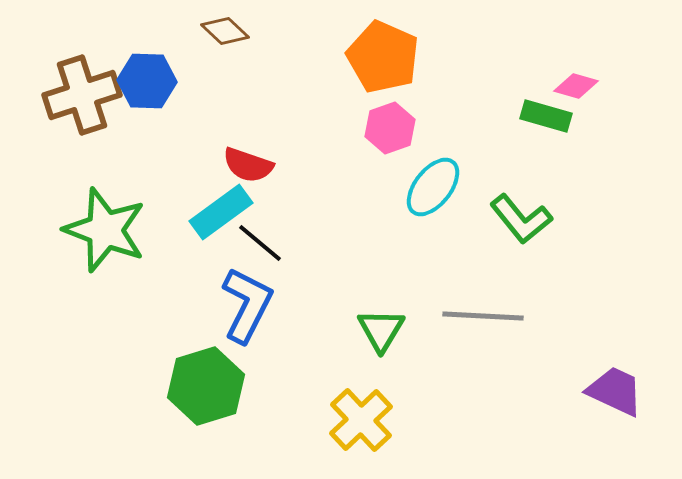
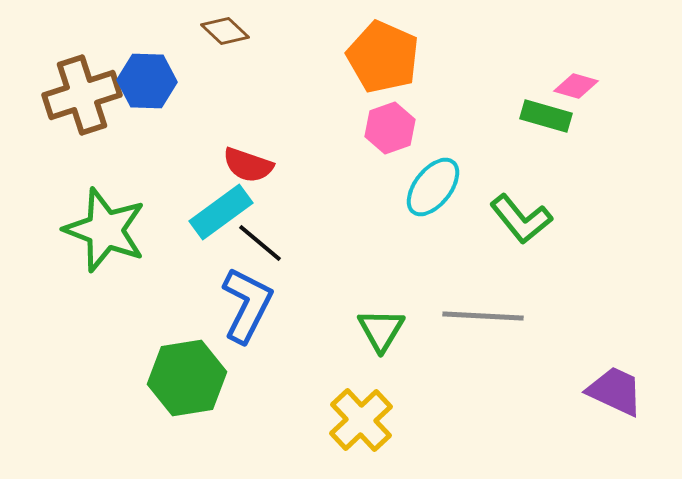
green hexagon: moved 19 px left, 8 px up; rotated 8 degrees clockwise
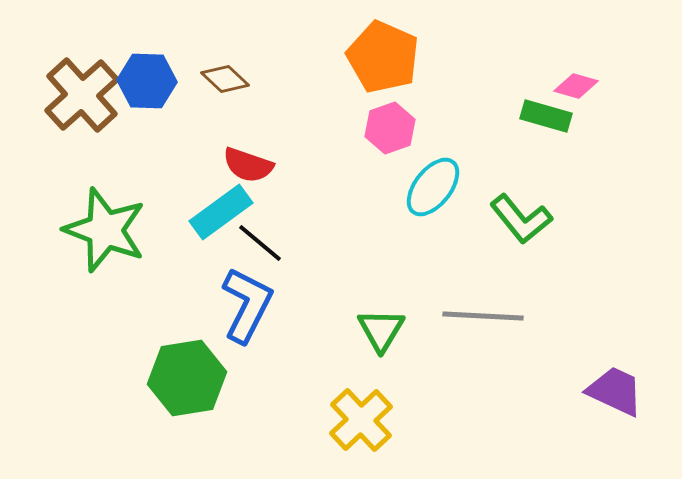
brown diamond: moved 48 px down
brown cross: rotated 24 degrees counterclockwise
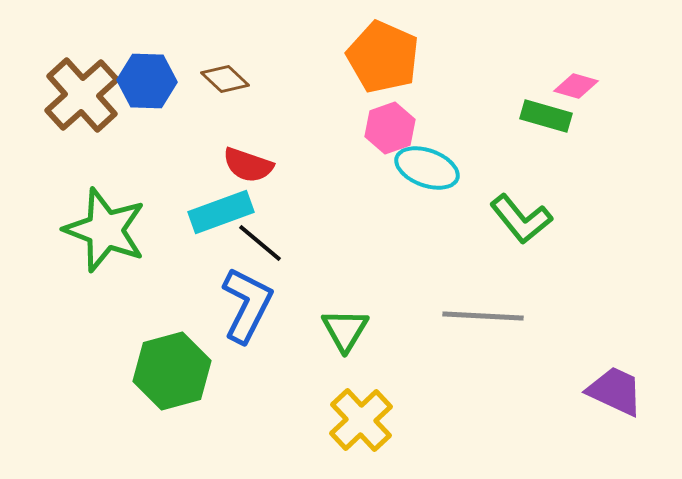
cyan ellipse: moved 6 px left, 19 px up; rotated 72 degrees clockwise
cyan rectangle: rotated 16 degrees clockwise
green triangle: moved 36 px left
green hexagon: moved 15 px left, 7 px up; rotated 6 degrees counterclockwise
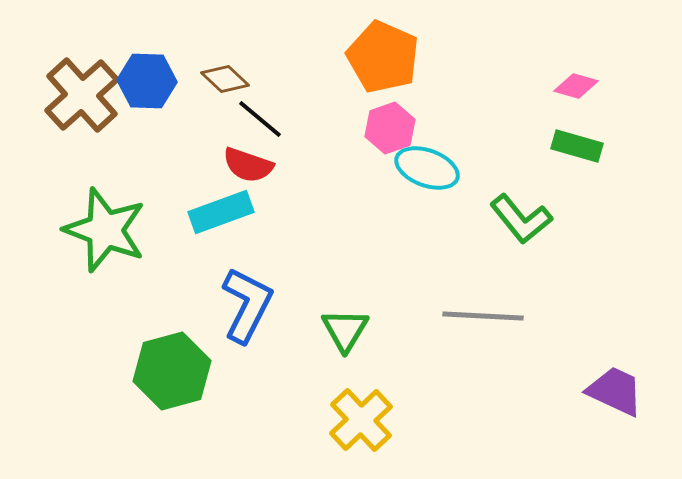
green rectangle: moved 31 px right, 30 px down
black line: moved 124 px up
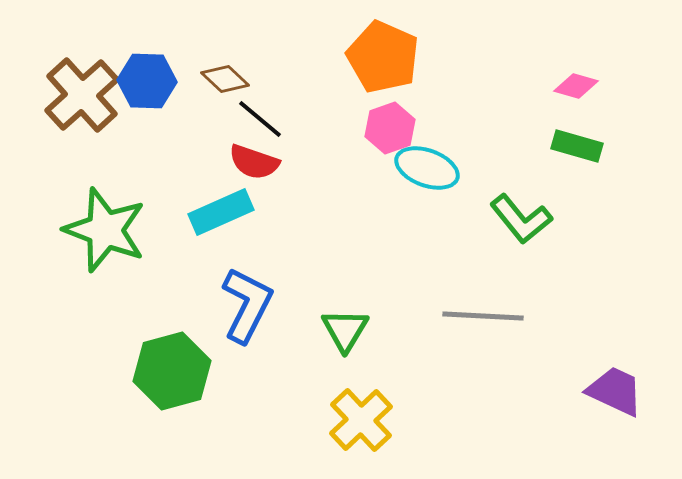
red semicircle: moved 6 px right, 3 px up
cyan rectangle: rotated 4 degrees counterclockwise
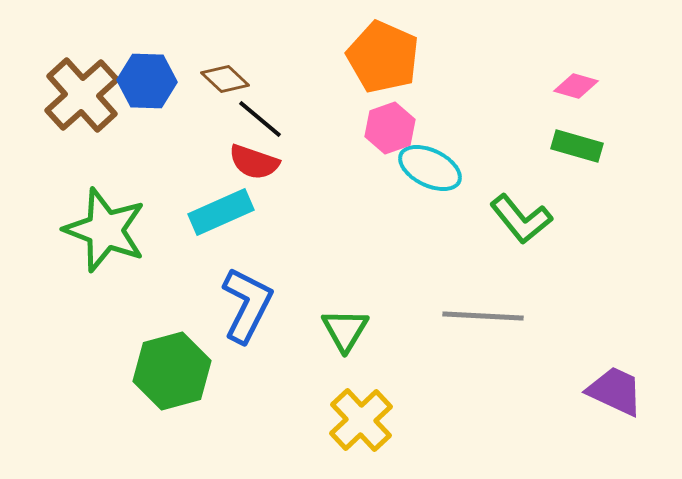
cyan ellipse: moved 3 px right; rotated 6 degrees clockwise
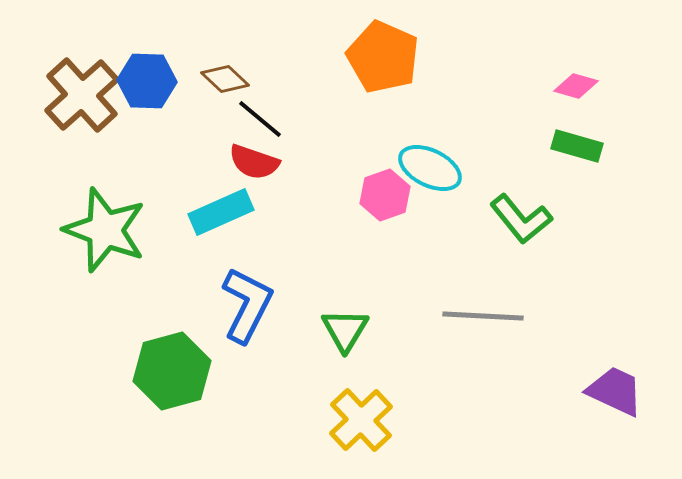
pink hexagon: moved 5 px left, 67 px down
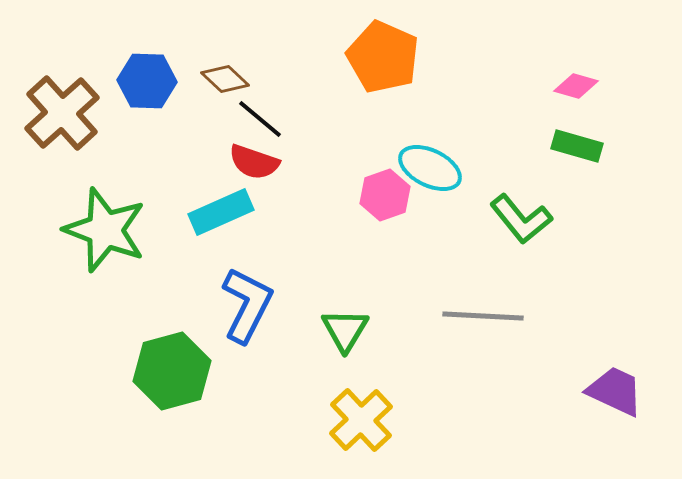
brown cross: moved 20 px left, 18 px down
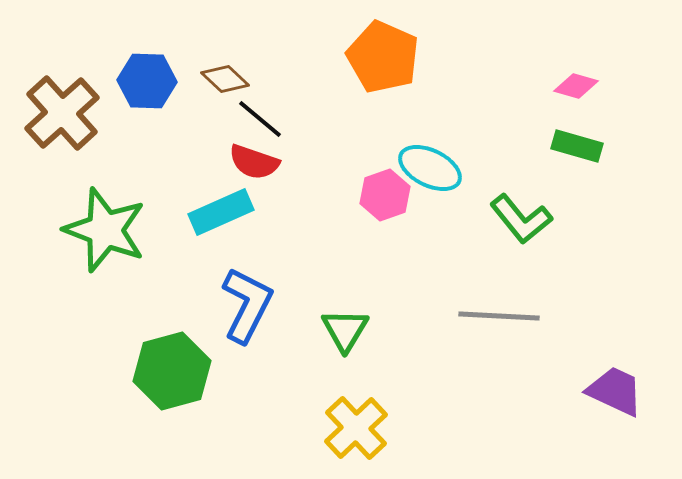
gray line: moved 16 px right
yellow cross: moved 5 px left, 8 px down
